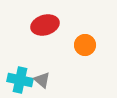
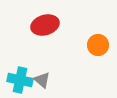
orange circle: moved 13 px right
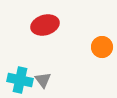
orange circle: moved 4 px right, 2 px down
gray triangle: moved 1 px right; rotated 12 degrees clockwise
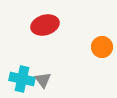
cyan cross: moved 2 px right, 1 px up
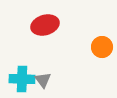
cyan cross: rotated 10 degrees counterclockwise
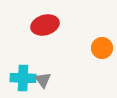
orange circle: moved 1 px down
cyan cross: moved 1 px right, 1 px up
